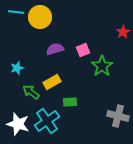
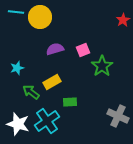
red star: moved 12 px up
gray cross: rotated 10 degrees clockwise
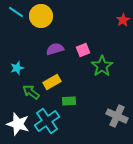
cyan line: rotated 28 degrees clockwise
yellow circle: moved 1 px right, 1 px up
green rectangle: moved 1 px left, 1 px up
gray cross: moved 1 px left
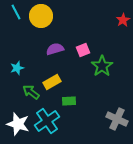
cyan line: rotated 28 degrees clockwise
gray cross: moved 3 px down
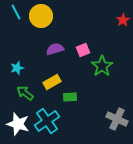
green arrow: moved 6 px left, 1 px down
green rectangle: moved 1 px right, 4 px up
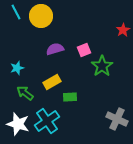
red star: moved 10 px down
pink square: moved 1 px right
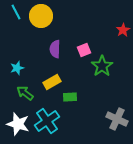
purple semicircle: rotated 72 degrees counterclockwise
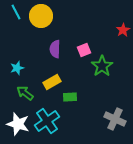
gray cross: moved 2 px left
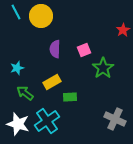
green star: moved 1 px right, 2 px down
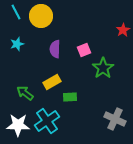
cyan star: moved 24 px up
white star: moved 1 px down; rotated 15 degrees counterclockwise
